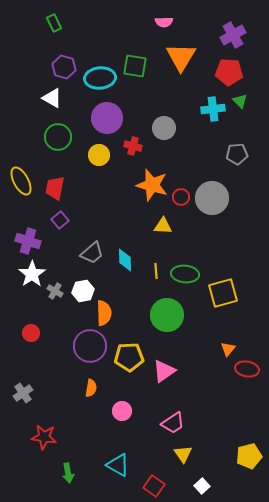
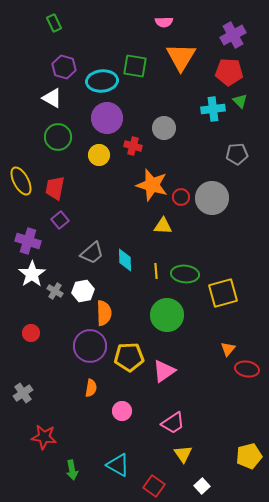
cyan ellipse at (100, 78): moved 2 px right, 3 px down
green arrow at (68, 473): moved 4 px right, 3 px up
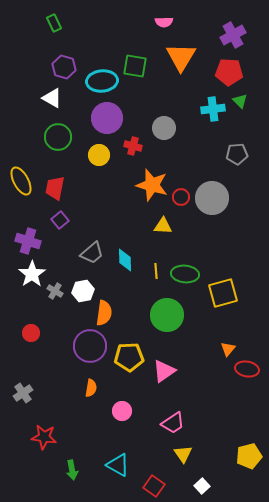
orange semicircle at (104, 313): rotated 10 degrees clockwise
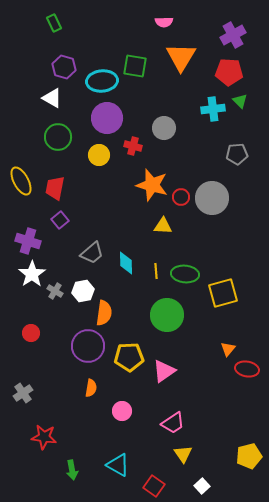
cyan diamond at (125, 260): moved 1 px right, 3 px down
purple circle at (90, 346): moved 2 px left
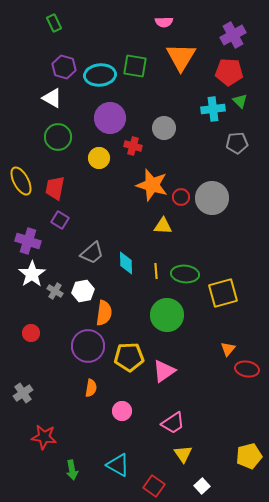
cyan ellipse at (102, 81): moved 2 px left, 6 px up
purple circle at (107, 118): moved 3 px right
gray pentagon at (237, 154): moved 11 px up
yellow circle at (99, 155): moved 3 px down
purple square at (60, 220): rotated 18 degrees counterclockwise
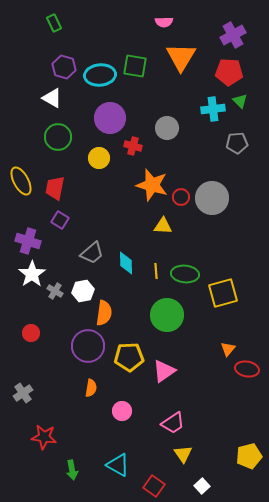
gray circle at (164, 128): moved 3 px right
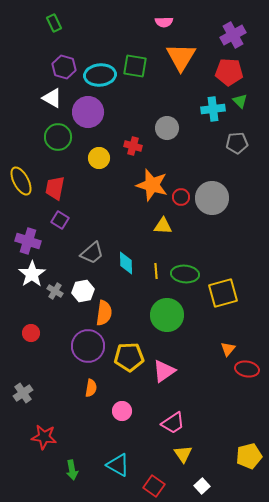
purple circle at (110, 118): moved 22 px left, 6 px up
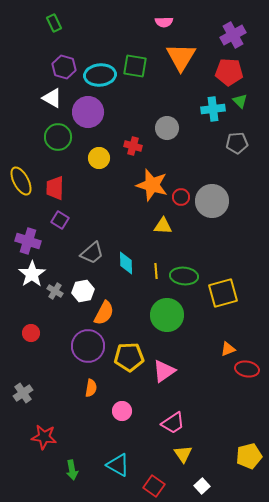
red trapezoid at (55, 188): rotated 10 degrees counterclockwise
gray circle at (212, 198): moved 3 px down
green ellipse at (185, 274): moved 1 px left, 2 px down
orange semicircle at (104, 313): rotated 20 degrees clockwise
orange triangle at (228, 349): rotated 28 degrees clockwise
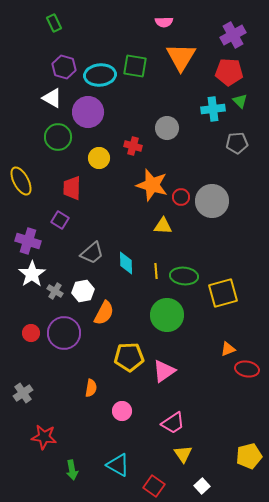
red trapezoid at (55, 188): moved 17 px right
purple circle at (88, 346): moved 24 px left, 13 px up
